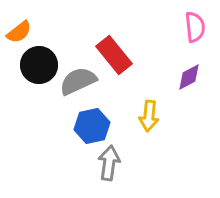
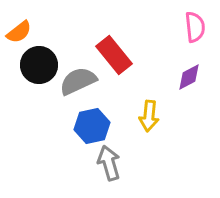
gray arrow: rotated 24 degrees counterclockwise
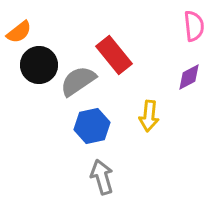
pink semicircle: moved 1 px left, 1 px up
gray semicircle: rotated 9 degrees counterclockwise
gray arrow: moved 7 px left, 14 px down
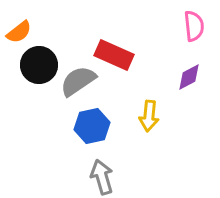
red rectangle: rotated 27 degrees counterclockwise
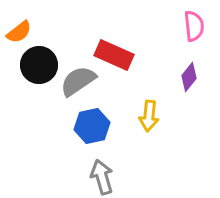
purple diamond: rotated 24 degrees counterclockwise
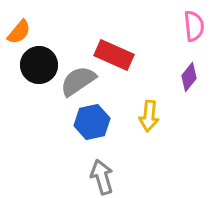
orange semicircle: rotated 12 degrees counterclockwise
blue hexagon: moved 4 px up
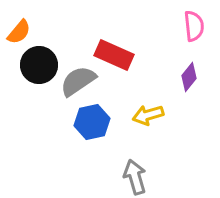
yellow arrow: moved 1 px left, 1 px up; rotated 68 degrees clockwise
gray arrow: moved 33 px right
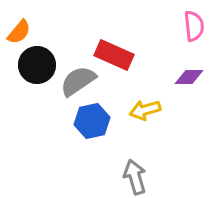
black circle: moved 2 px left
purple diamond: rotated 52 degrees clockwise
yellow arrow: moved 3 px left, 5 px up
blue hexagon: moved 1 px up
